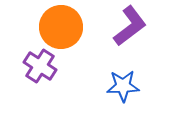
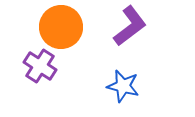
blue star: rotated 16 degrees clockwise
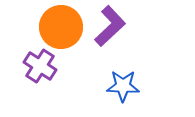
purple L-shape: moved 20 px left; rotated 6 degrees counterclockwise
blue star: rotated 12 degrees counterclockwise
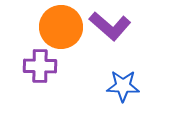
purple L-shape: rotated 84 degrees clockwise
purple cross: rotated 32 degrees counterclockwise
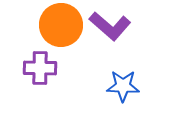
orange circle: moved 2 px up
purple cross: moved 2 px down
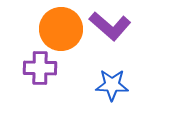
orange circle: moved 4 px down
blue star: moved 11 px left, 1 px up
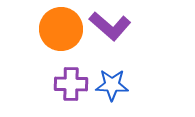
purple cross: moved 31 px right, 16 px down
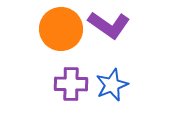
purple L-shape: moved 1 px left, 1 px up; rotated 6 degrees counterclockwise
blue star: rotated 24 degrees counterclockwise
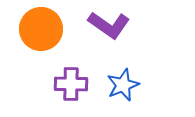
orange circle: moved 20 px left
blue star: moved 11 px right
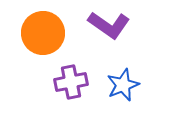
orange circle: moved 2 px right, 4 px down
purple cross: moved 2 px up; rotated 12 degrees counterclockwise
